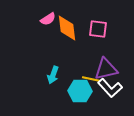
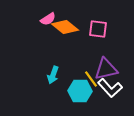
orange diamond: moved 2 px left, 1 px up; rotated 44 degrees counterclockwise
yellow line: rotated 42 degrees clockwise
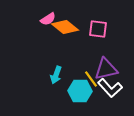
cyan arrow: moved 3 px right
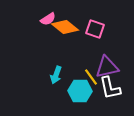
pink square: moved 3 px left; rotated 12 degrees clockwise
purple triangle: moved 1 px right, 2 px up
yellow line: moved 2 px up
white L-shape: rotated 30 degrees clockwise
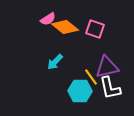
cyan arrow: moved 1 px left, 13 px up; rotated 24 degrees clockwise
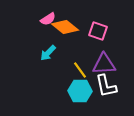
pink square: moved 3 px right, 2 px down
cyan arrow: moved 7 px left, 9 px up
purple triangle: moved 3 px left, 3 px up; rotated 10 degrees clockwise
yellow line: moved 11 px left, 7 px up
white L-shape: moved 4 px left, 2 px up
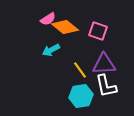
cyan arrow: moved 3 px right, 3 px up; rotated 18 degrees clockwise
cyan hexagon: moved 1 px right, 5 px down; rotated 10 degrees counterclockwise
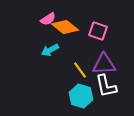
cyan arrow: moved 1 px left
cyan hexagon: rotated 25 degrees clockwise
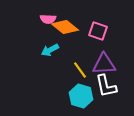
pink semicircle: rotated 35 degrees clockwise
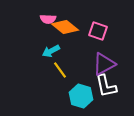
cyan arrow: moved 1 px right, 1 px down
purple triangle: rotated 25 degrees counterclockwise
yellow line: moved 20 px left
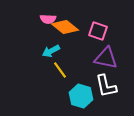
purple triangle: moved 2 px right, 6 px up; rotated 40 degrees clockwise
